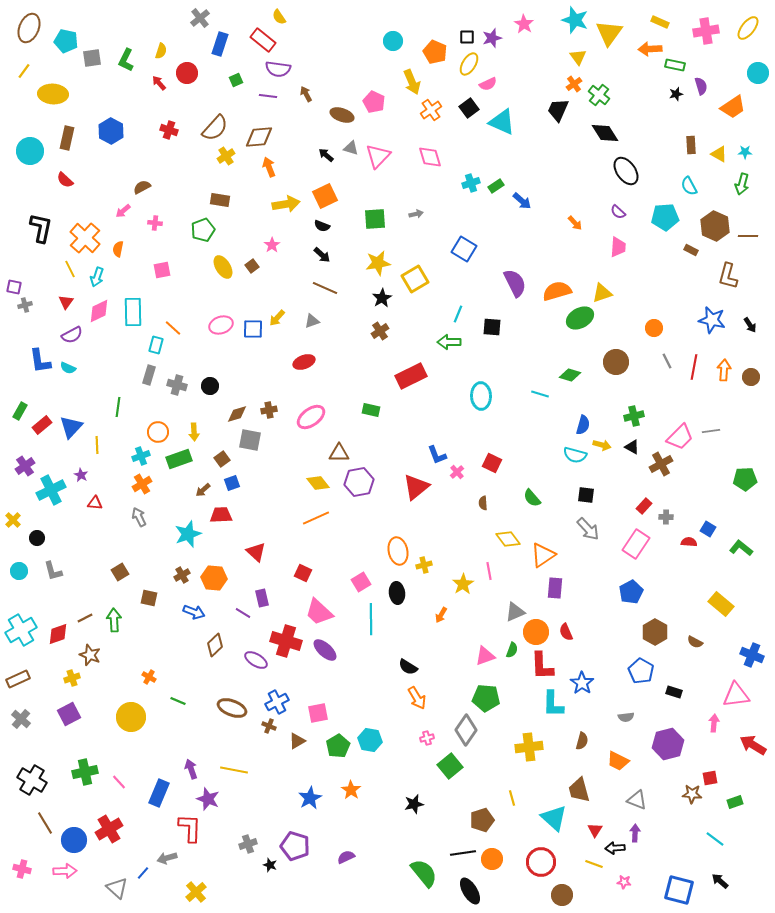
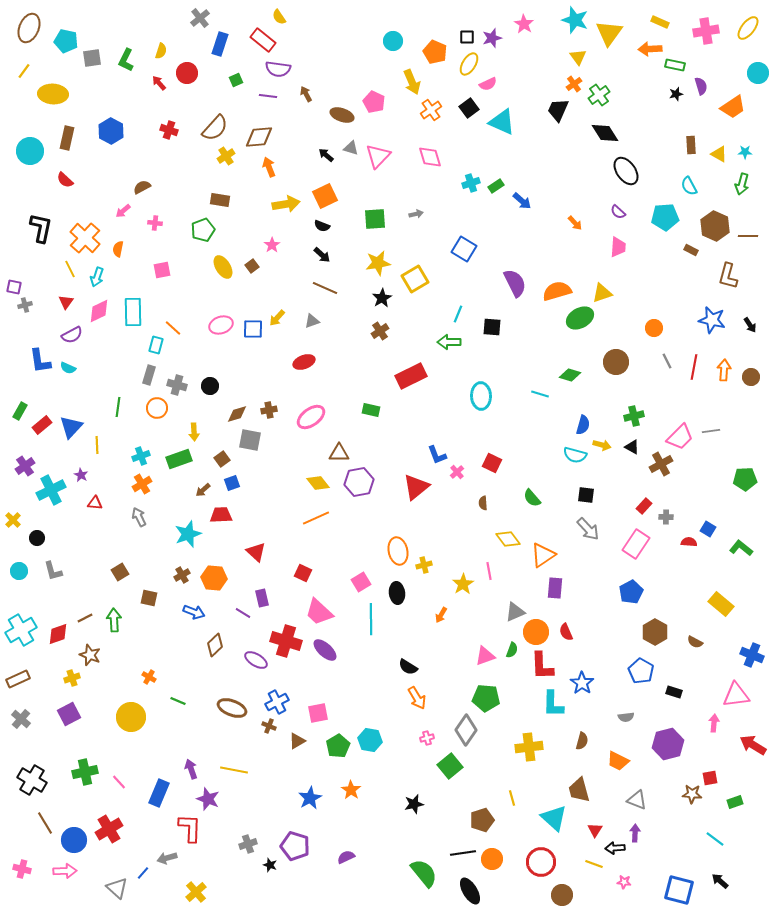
green cross at (599, 95): rotated 15 degrees clockwise
orange circle at (158, 432): moved 1 px left, 24 px up
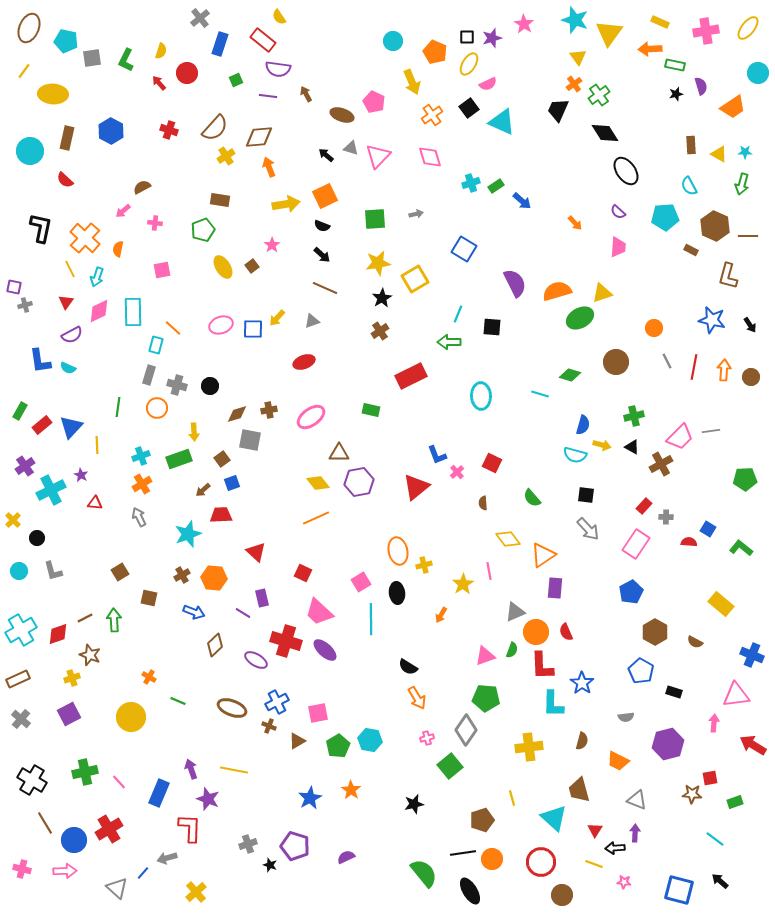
orange cross at (431, 110): moved 1 px right, 5 px down
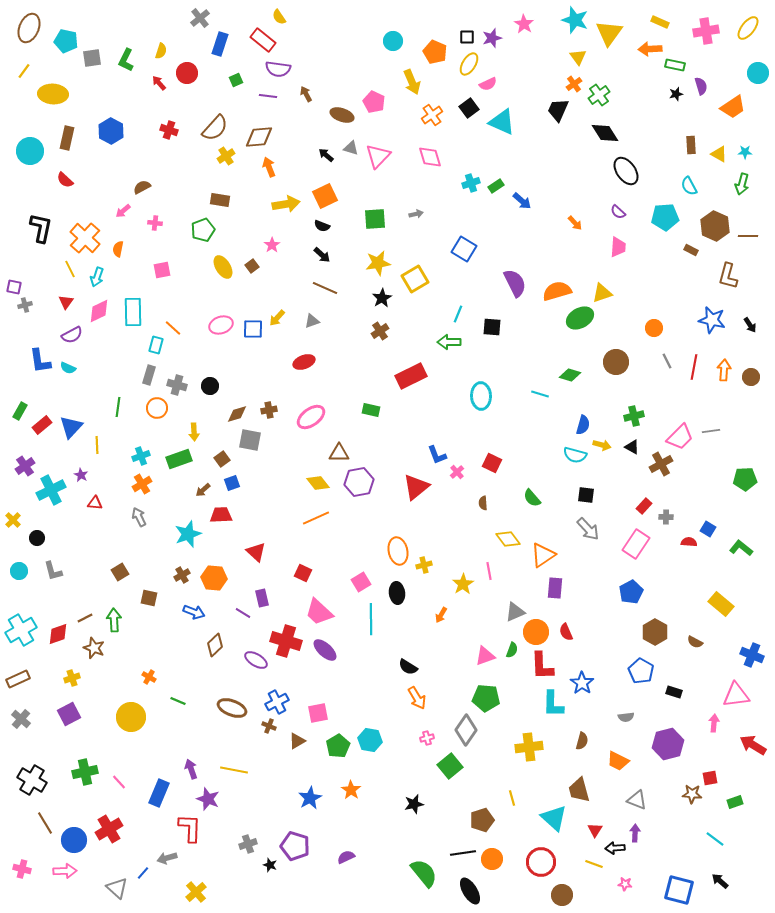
brown star at (90, 655): moved 4 px right, 7 px up
pink star at (624, 882): moved 1 px right, 2 px down
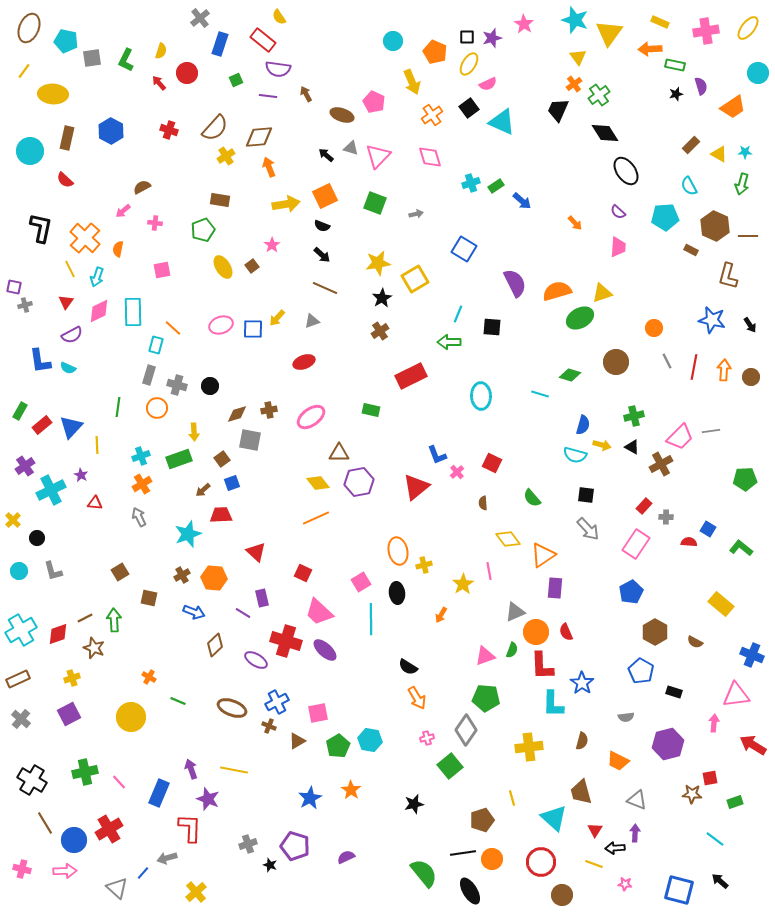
brown rectangle at (691, 145): rotated 48 degrees clockwise
green square at (375, 219): moved 16 px up; rotated 25 degrees clockwise
brown trapezoid at (579, 790): moved 2 px right, 2 px down
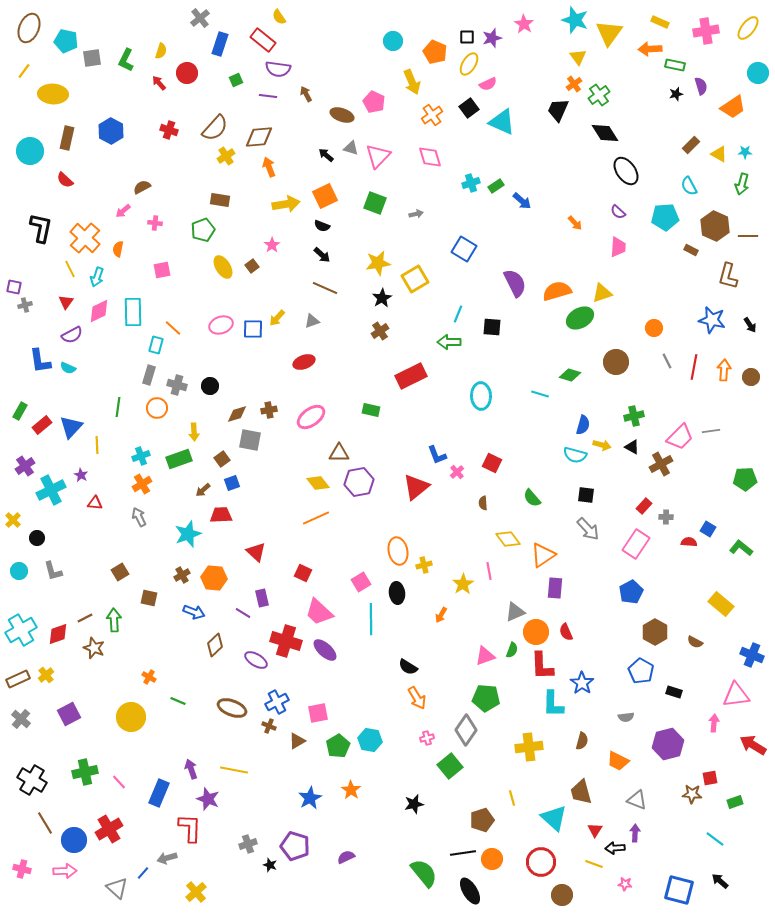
yellow cross at (72, 678): moved 26 px left, 3 px up; rotated 21 degrees counterclockwise
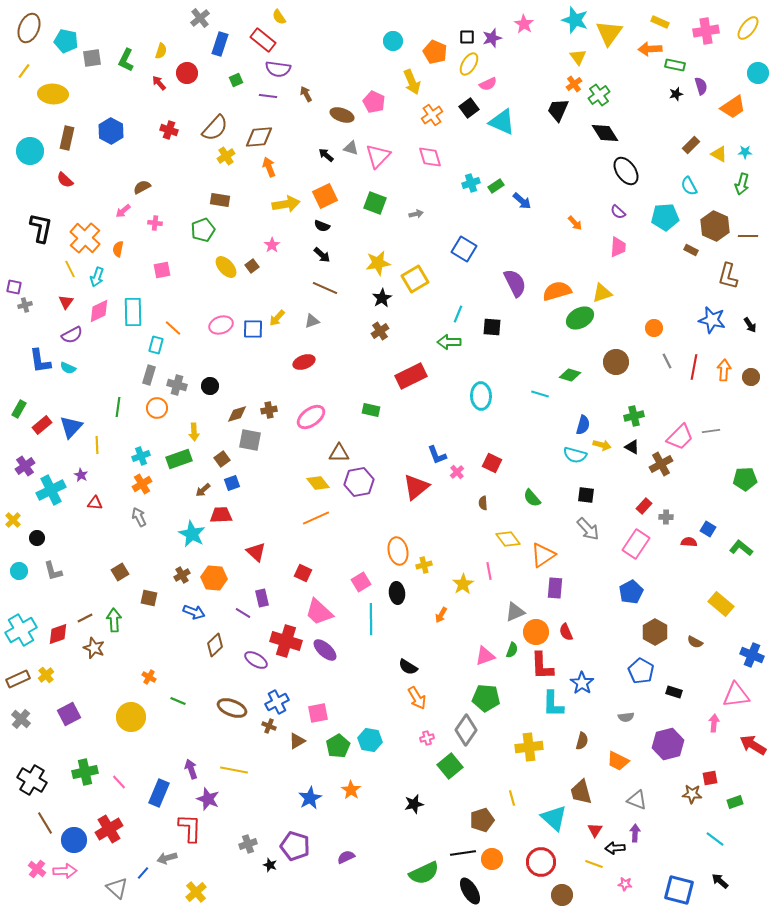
yellow ellipse at (223, 267): moved 3 px right; rotated 10 degrees counterclockwise
green rectangle at (20, 411): moved 1 px left, 2 px up
cyan star at (188, 534): moved 4 px right; rotated 24 degrees counterclockwise
pink cross at (22, 869): moved 15 px right; rotated 24 degrees clockwise
green semicircle at (424, 873): rotated 104 degrees clockwise
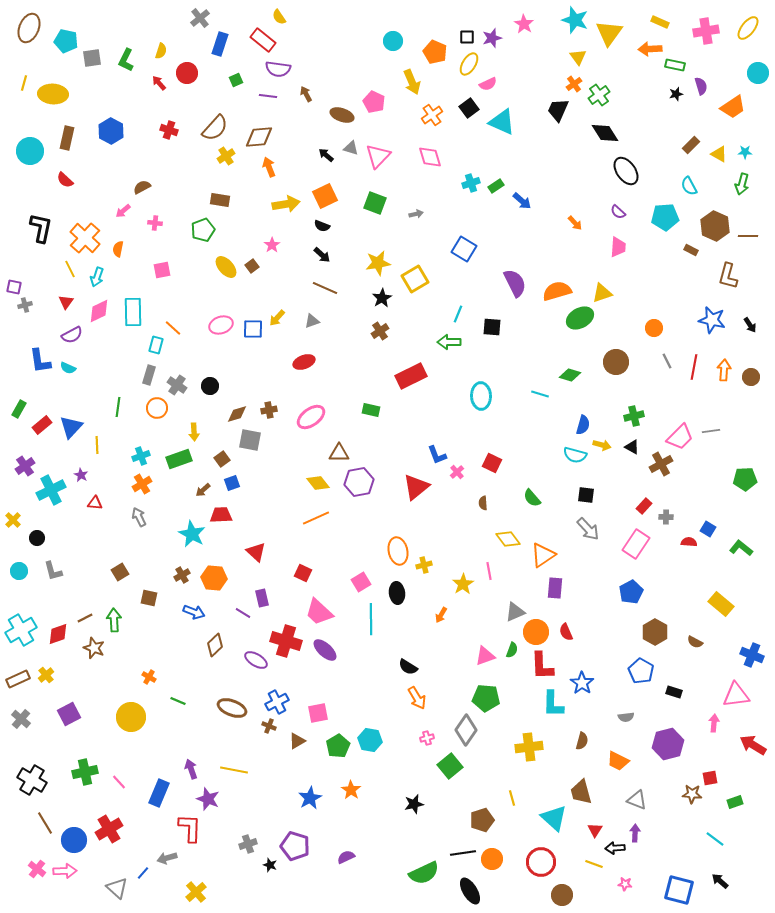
yellow line at (24, 71): moved 12 px down; rotated 21 degrees counterclockwise
gray cross at (177, 385): rotated 18 degrees clockwise
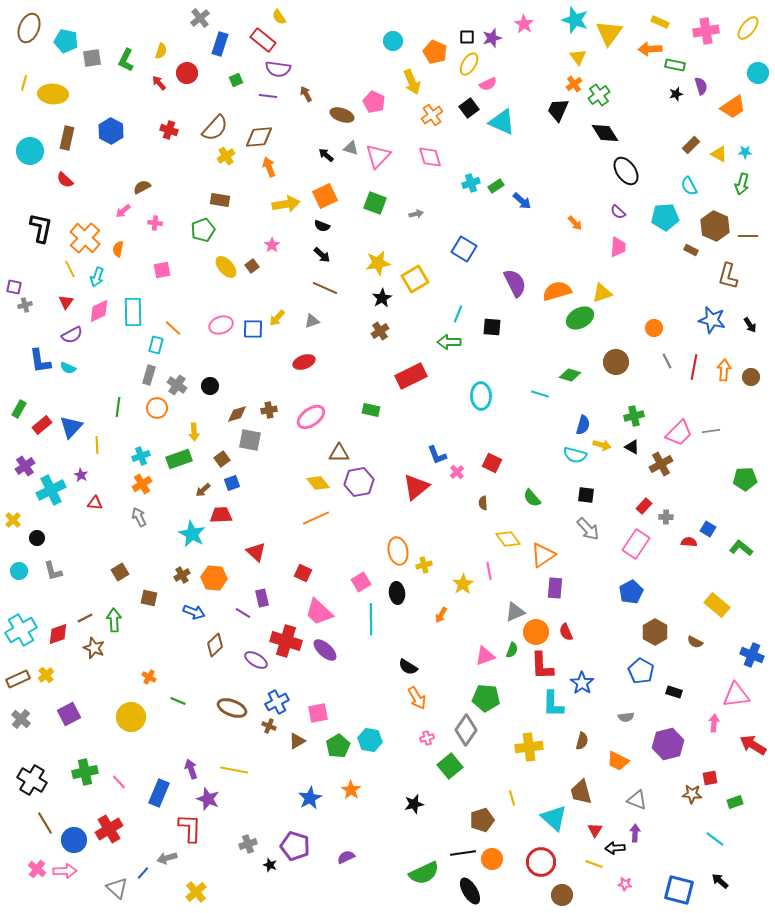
pink trapezoid at (680, 437): moved 1 px left, 4 px up
yellow rectangle at (721, 604): moved 4 px left, 1 px down
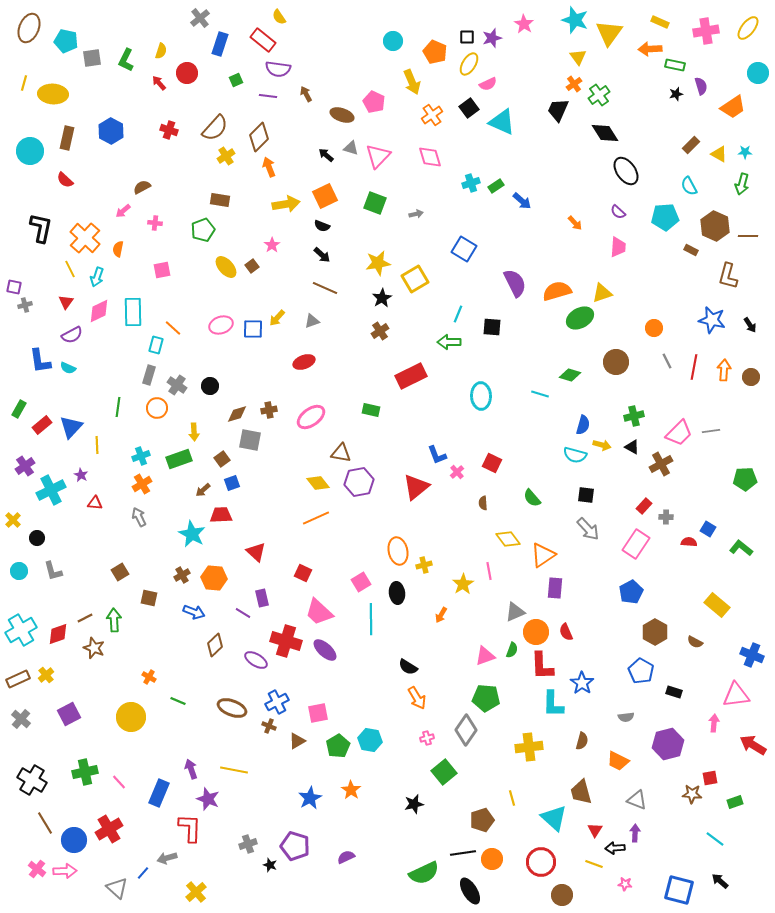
brown diamond at (259, 137): rotated 40 degrees counterclockwise
brown triangle at (339, 453): moved 2 px right; rotated 10 degrees clockwise
green square at (450, 766): moved 6 px left, 6 px down
